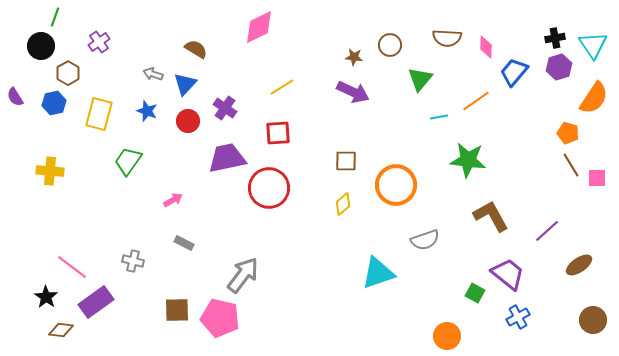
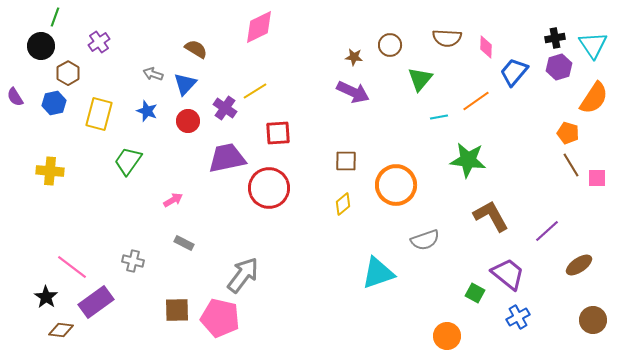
yellow line at (282, 87): moved 27 px left, 4 px down
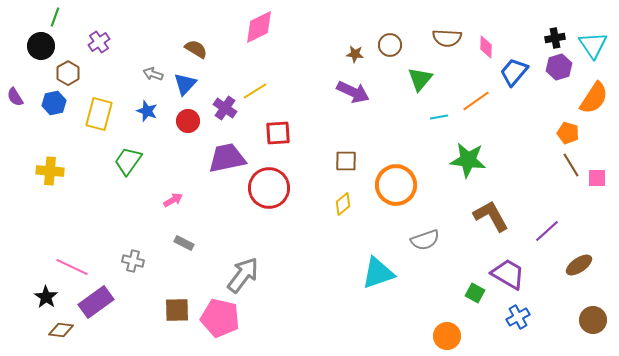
brown star at (354, 57): moved 1 px right, 3 px up
pink line at (72, 267): rotated 12 degrees counterclockwise
purple trapezoid at (508, 274): rotated 9 degrees counterclockwise
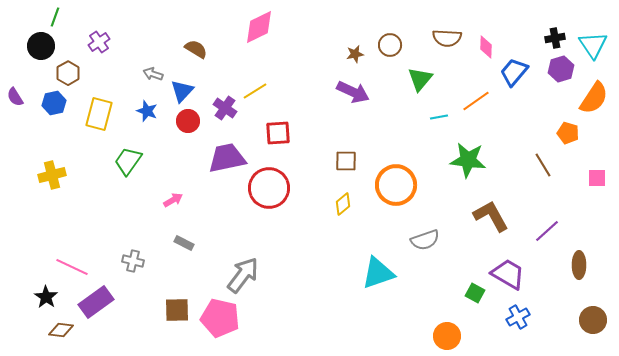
brown star at (355, 54): rotated 18 degrees counterclockwise
purple hexagon at (559, 67): moved 2 px right, 2 px down
blue triangle at (185, 84): moved 3 px left, 7 px down
brown line at (571, 165): moved 28 px left
yellow cross at (50, 171): moved 2 px right, 4 px down; rotated 20 degrees counterclockwise
brown ellipse at (579, 265): rotated 56 degrees counterclockwise
